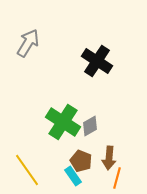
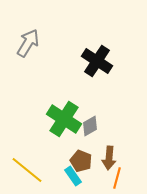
green cross: moved 1 px right, 3 px up
yellow line: rotated 16 degrees counterclockwise
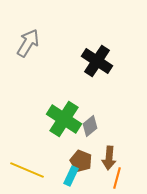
gray diamond: rotated 10 degrees counterclockwise
yellow line: rotated 16 degrees counterclockwise
cyan rectangle: moved 2 px left; rotated 60 degrees clockwise
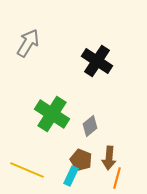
green cross: moved 12 px left, 5 px up
brown pentagon: moved 1 px up
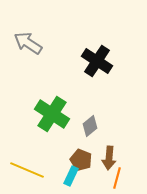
gray arrow: rotated 88 degrees counterclockwise
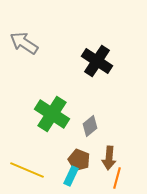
gray arrow: moved 4 px left
brown pentagon: moved 2 px left
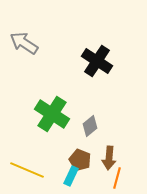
brown pentagon: moved 1 px right
